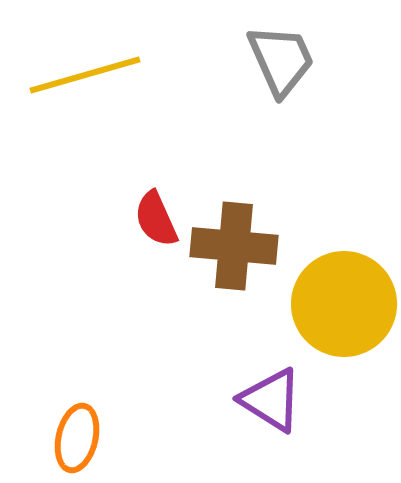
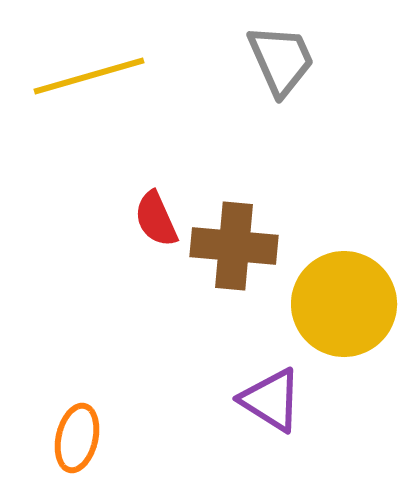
yellow line: moved 4 px right, 1 px down
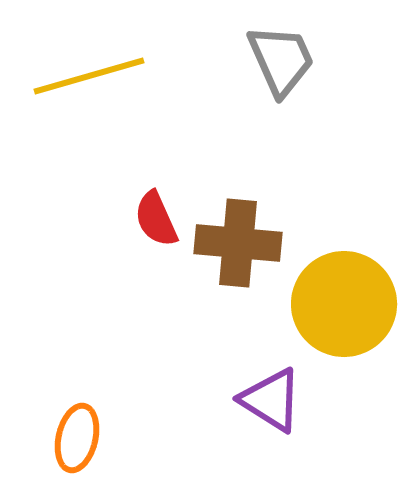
brown cross: moved 4 px right, 3 px up
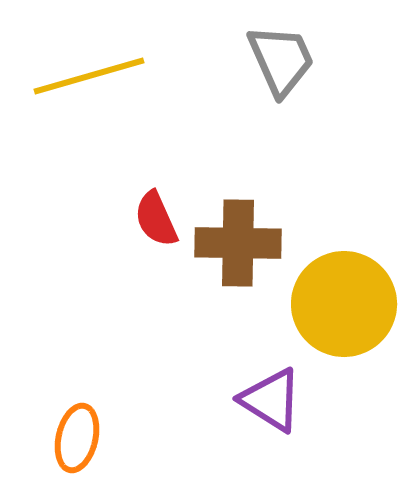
brown cross: rotated 4 degrees counterclockwise
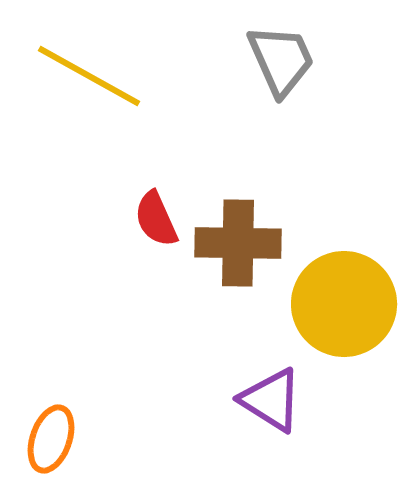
yellow line: rotated 45 degrees clockwise
orange ellipse: moved 26 px left, 1 px down; rotated 6 degrees clockwise
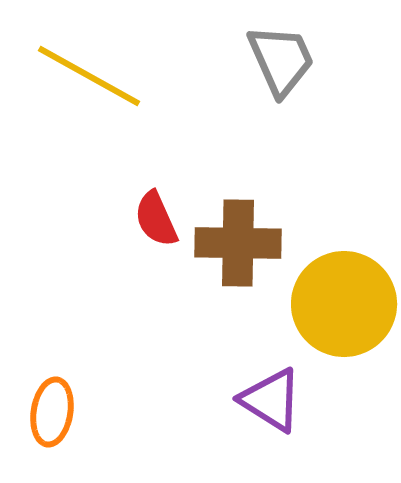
orange ellipse: moved 1 px right, 27 px up; rotated 10 degrees counterclockwise
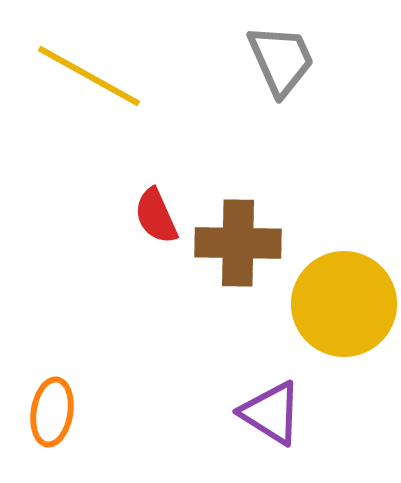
red semicircle: moved 3 px up
purple triangle: moved 13 px down
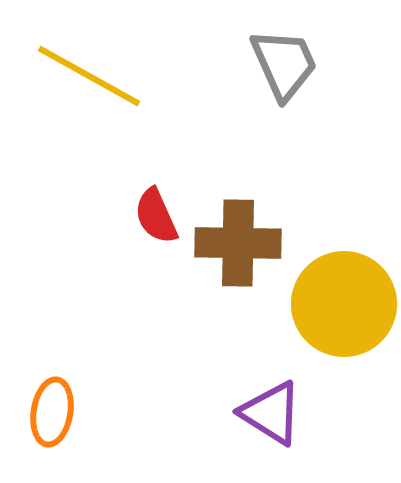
gray trapezoid: moved 3 px right, 4 px down
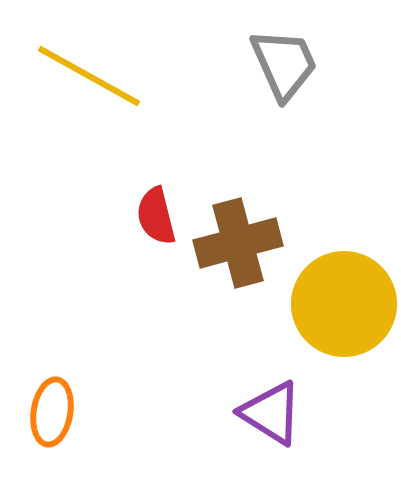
red semicircle: rotated 10 degrees clockwise
brown cross: rotated 16 degrees counterclockwise
